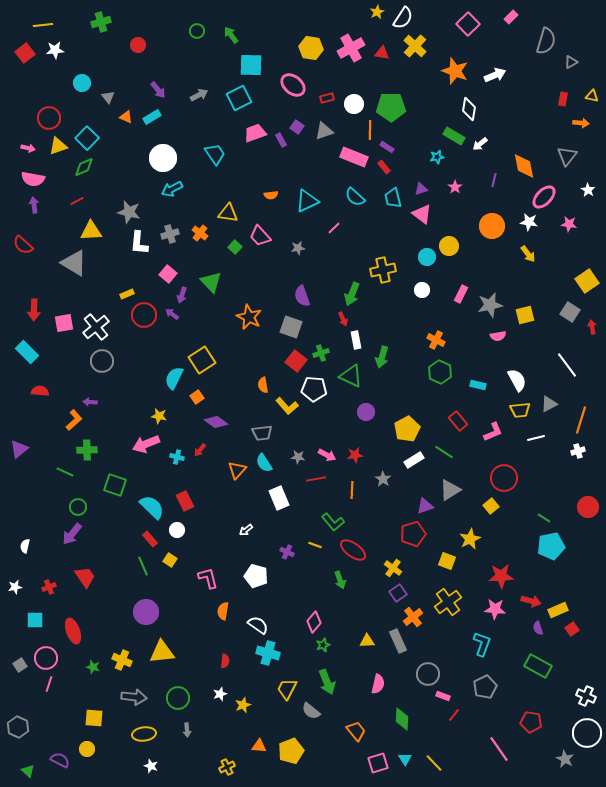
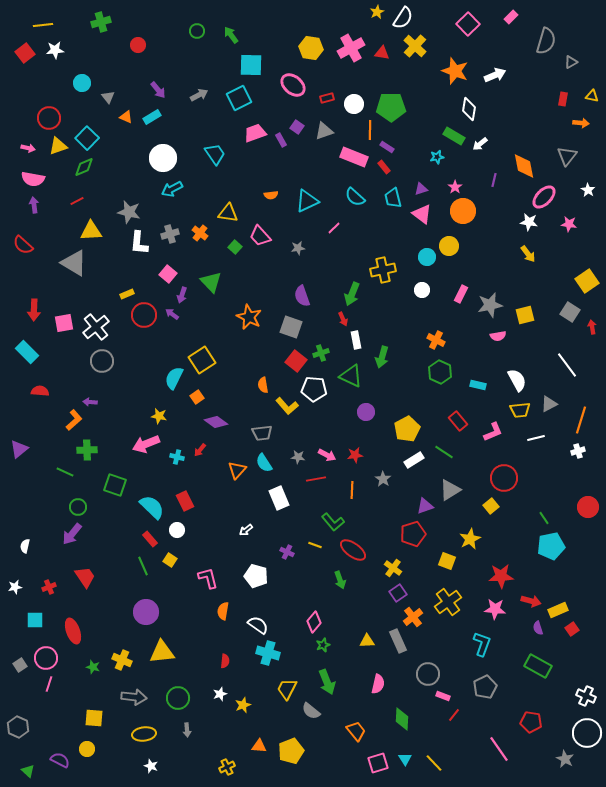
orange circle at (492, 226): moved 29 px left, 15 px up
green line at (544, 518): rotated 24 degrees clockwise
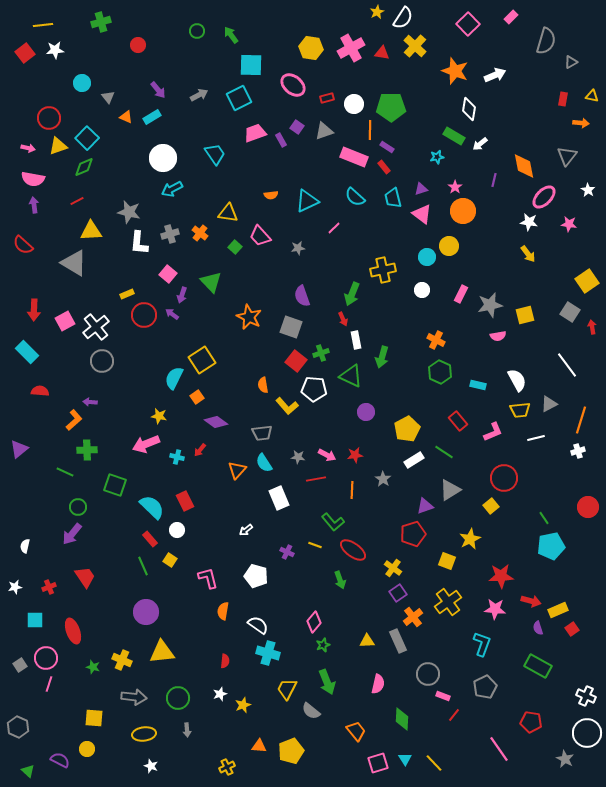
pink square at (64, 323): moved 1 px right, 2 px up; rotated 18 degrees counterclockwise
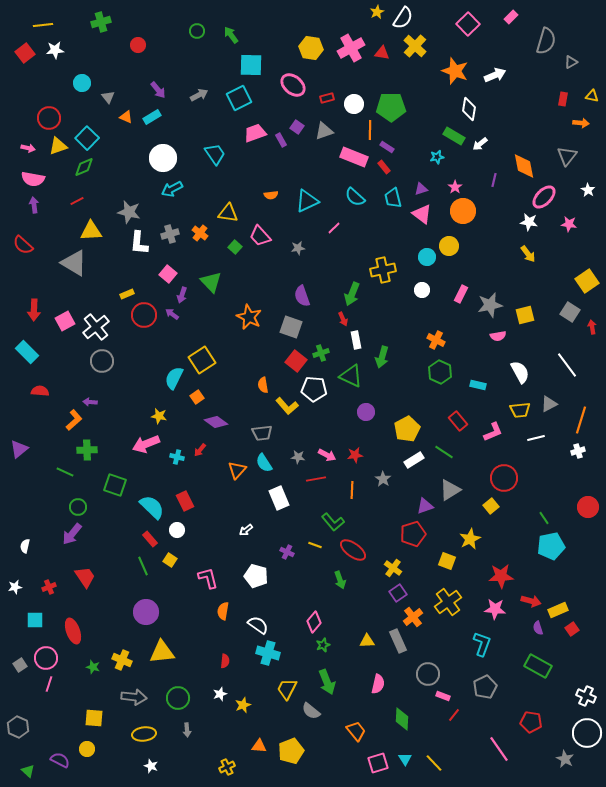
white semicircle at (517, 380): moved 3 px right, 8 px up
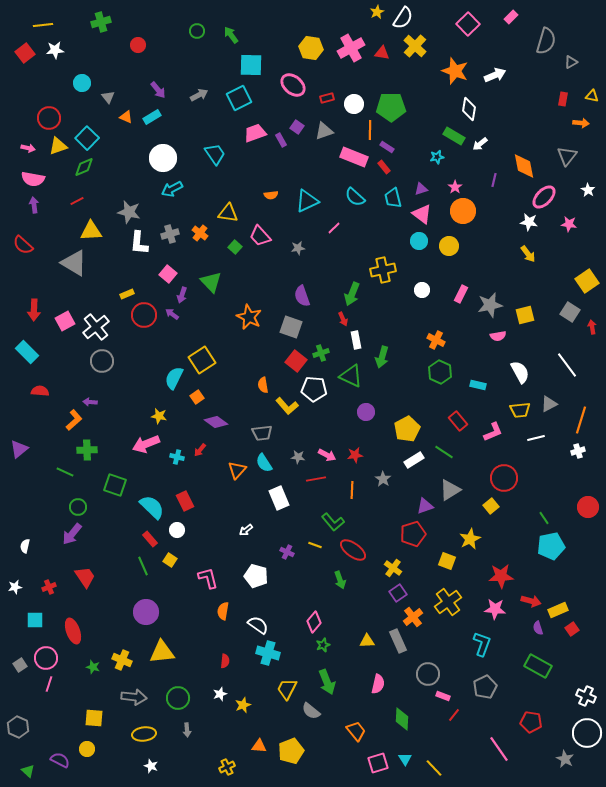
cyan circle at (427, 257): moved 8 px left, 16 px up
yellow line at (434, 763): moved 5 px down
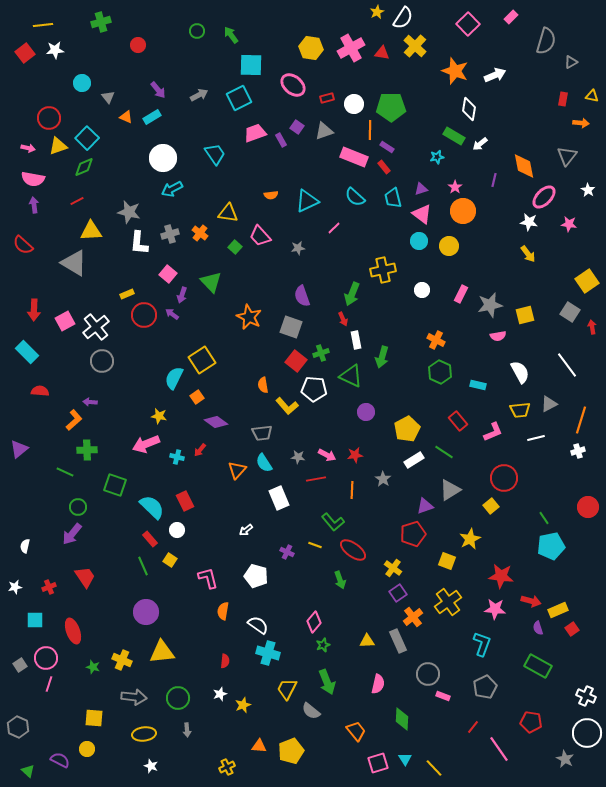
red star at (501, 576): rotated 10 degrees clockwise
red line at (454, 715): moved 19 px right, 12 px down
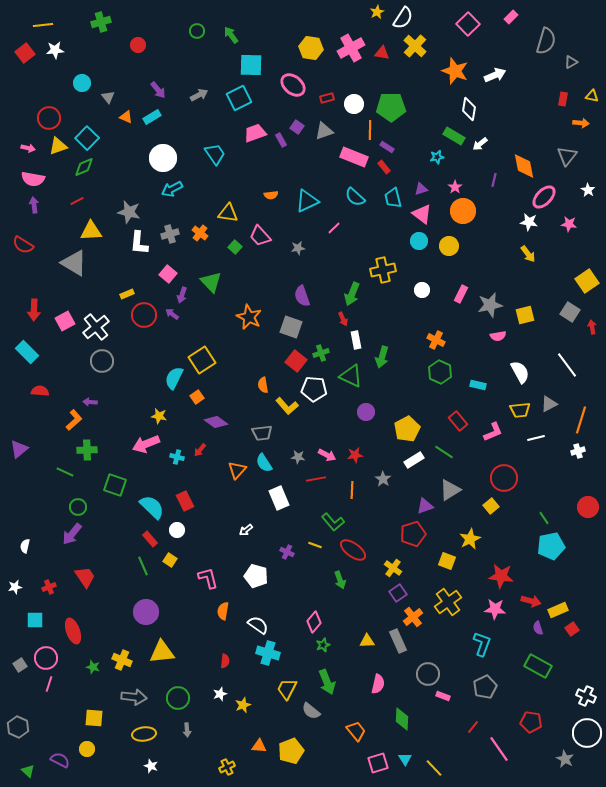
red semicircle at (23, 245): rotated 10 degrees counterclockwise
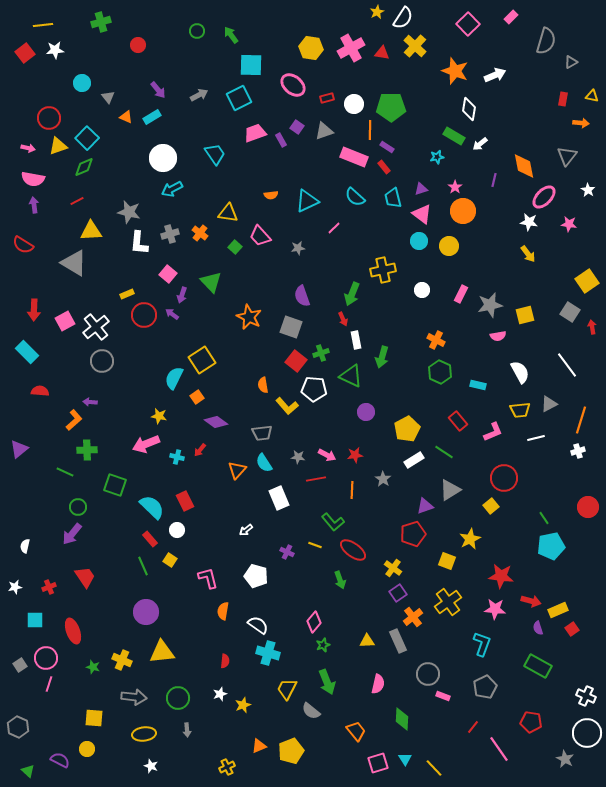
orange triangle at (259, 746): rotated 28 degrees counterclockwise
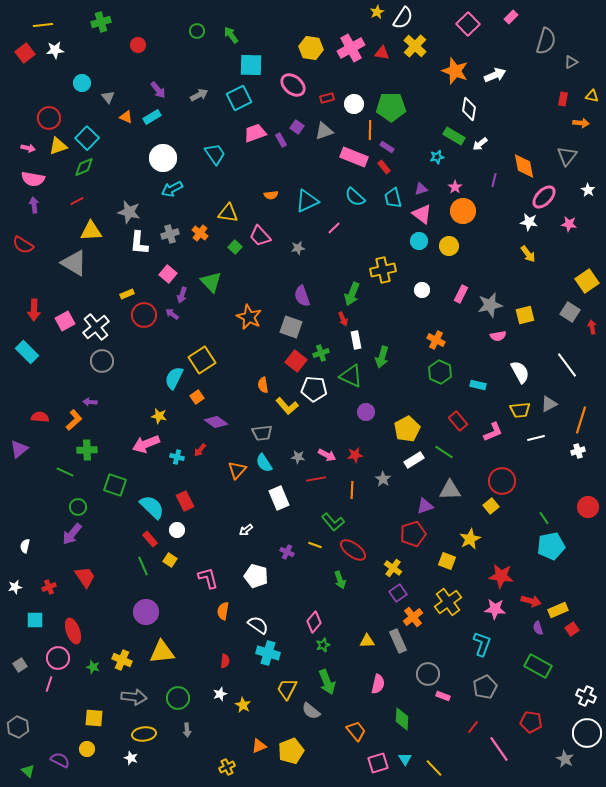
red semicircle at (40, 391): moved 26 px down
red circle at (504, 478): moved 2 px left, 3 px down
gray triangle at (450, 490): rotated 30 degrees clockwise
pink circle at (46, 658): moved 12 px right
yellow star at (243, 705): rotated 21 degrees counterclockwise
white star at (151, 766): moved 20 px left, 8 px up
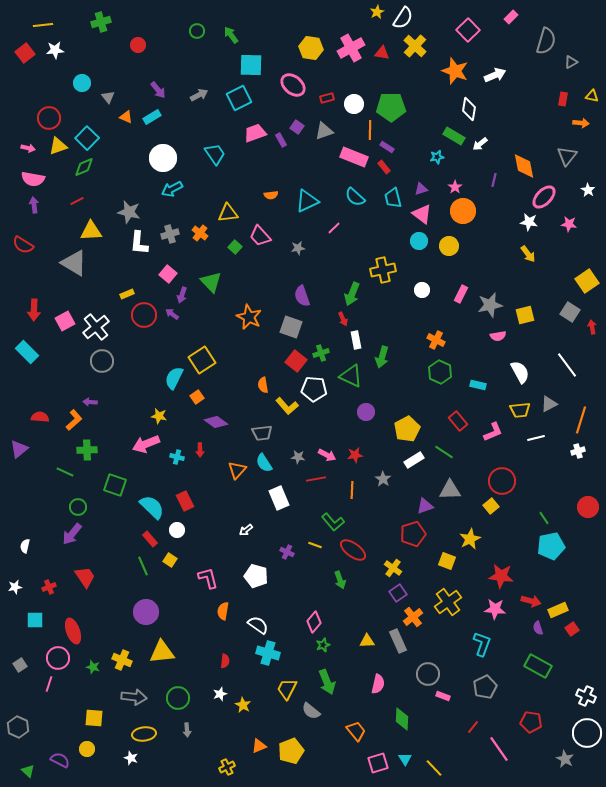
pink square at (468, 24): moved 6 px down
yellow triangle at (228, 213): rotated 15 degrees counterclockwise
red arrow at (200, 450): rotated 40 degrees counterclockwise
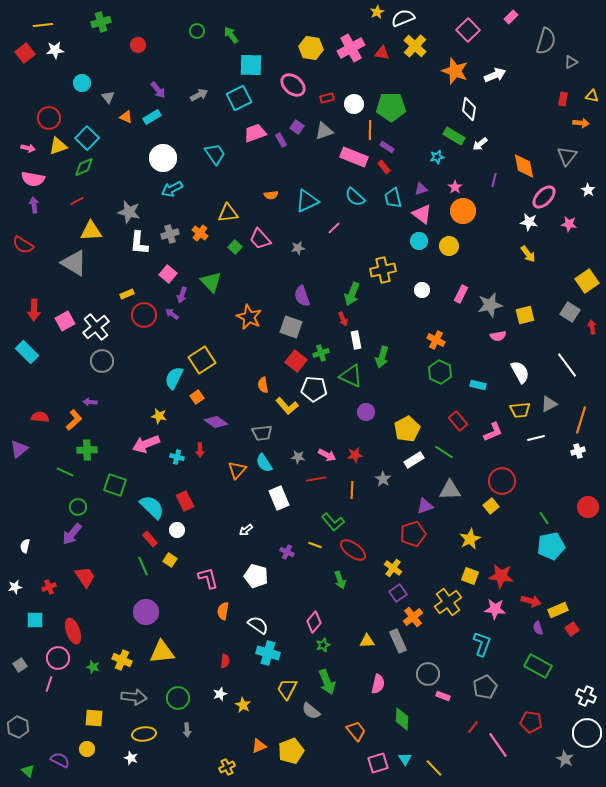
white semicircle at (403, 18): rotated 145 degrees counterclockwise
pink trapezoid at (260, 236): moved 3 px down
yellow square at (447, 561): moved 23 px right, 15 px down
pink line at (499, 749): moved 1 px left, 4 px up
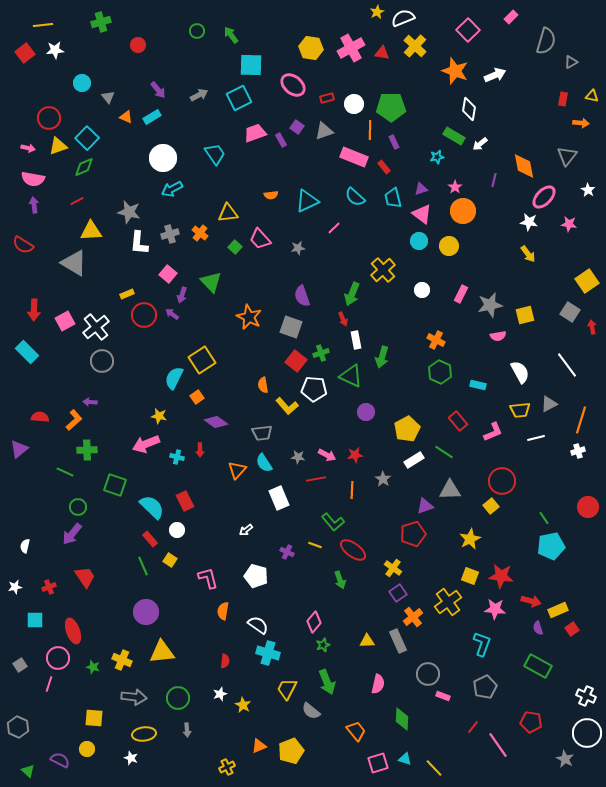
purple rectangle at (387, 147): moved 7 px right, 5 px up; rotated 32 degrees clockwise
yellow cross at (383, 270): rotated 30 degrees counterclockwise
cyan triangle at (405, 759): rotated 40 degrees counterclockwise
